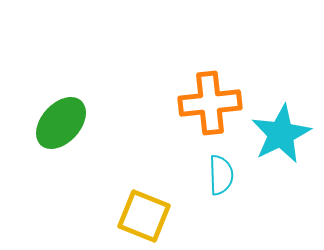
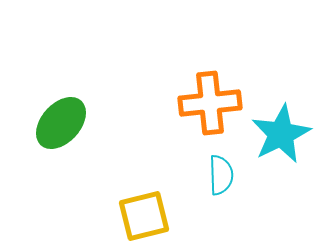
yellow square: rotated 36 degrees counterclockwise
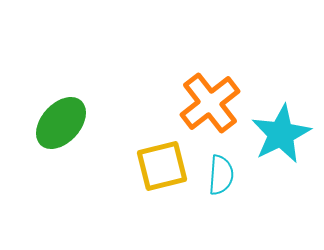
orange cross: rotated 32 degrees counterclockwise
cyan semicircle: rotated 6 degrees clockwise
yellow square: moved 18 px right, 50 px up
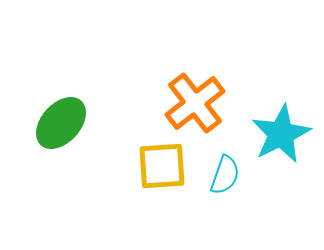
orange cross: moved 15 px left
yellow square: rotated 10 degrees clockwise
cyan semicircle: moved 4 px right; rotated 15 degrees clockwise
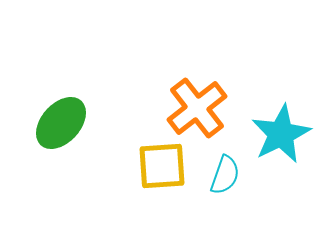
orange cross: moved 2 px right, 5 px down
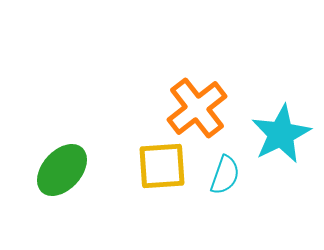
green ellipse: moved 1 px right, 47 px down
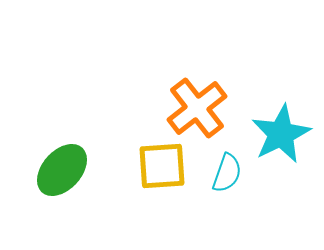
cyan semicircle: moved 2 px right, 2 px up
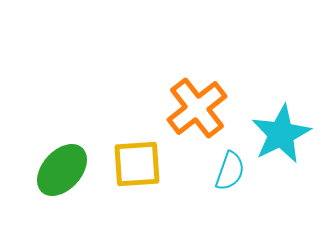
yellow square: moved 25 px left, 2 px up
cyan semicircle: moved 3 px right, 2 px up
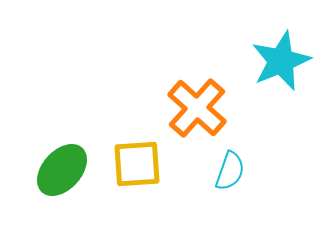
orange cross: rotated 10 degrees counterclockwise
cyan star: moved 73 px up; rotated 4 degrees clockwise
